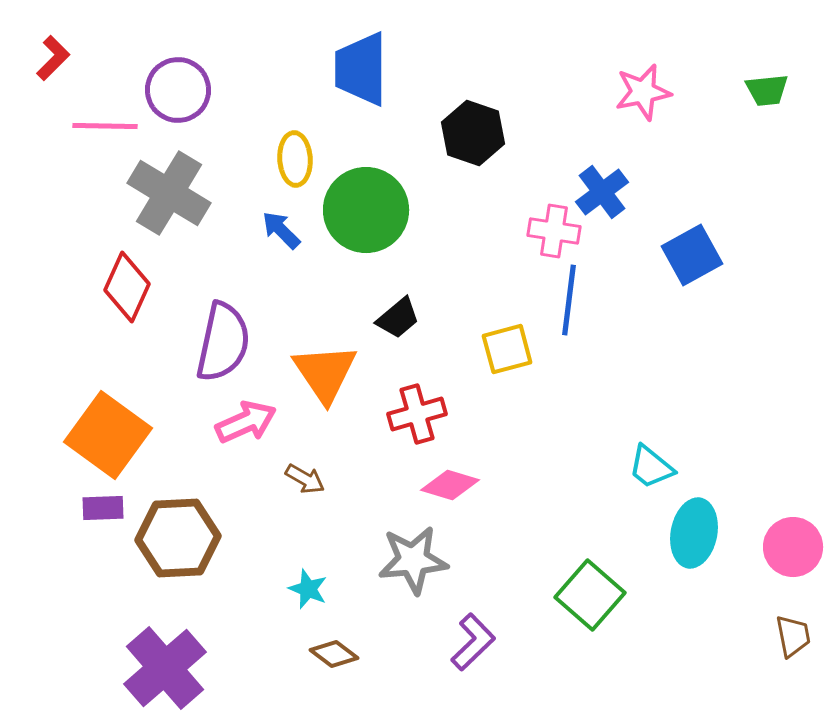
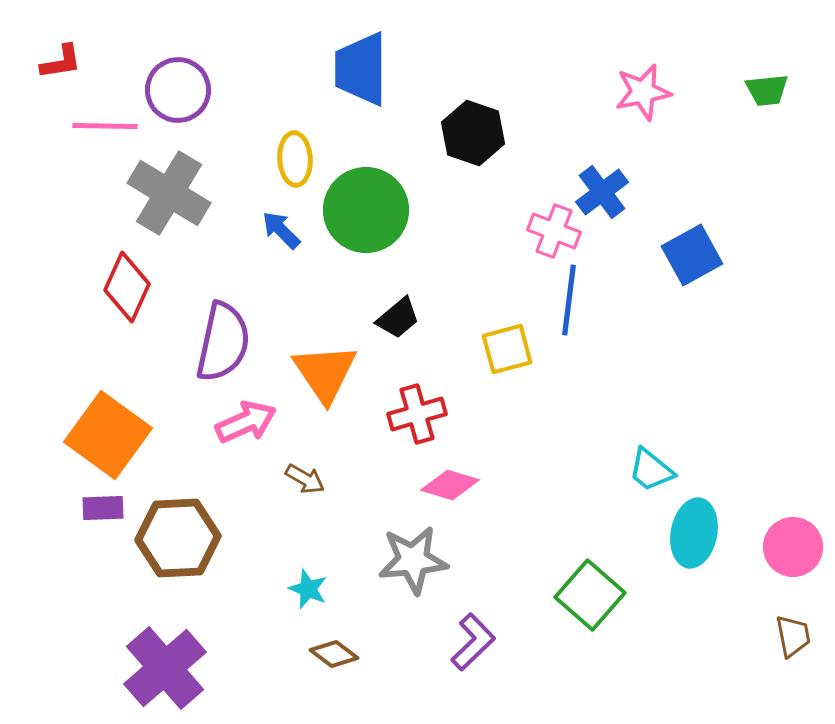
red L-shape: moved 8 px right, 4 px down; rotated 36 degrees clockwise
pink cross: rotated 12 degrees clockwise
cyan trapezoid: moved 3 px down
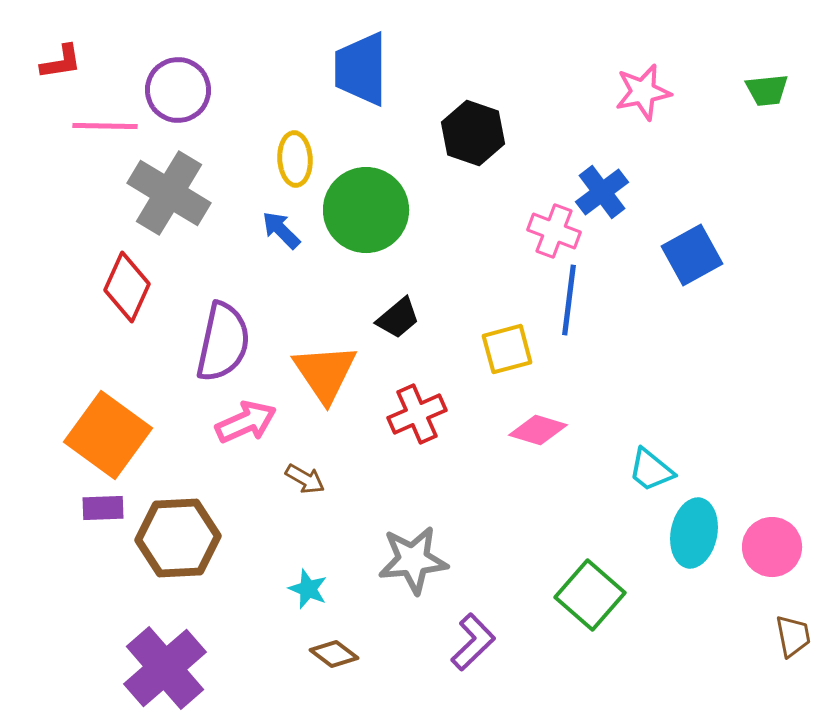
red cross: rotated 8 degrees counterclockwise
pink diamond: moved 88 px right, 55 px up
pink circle: moved 21 px left
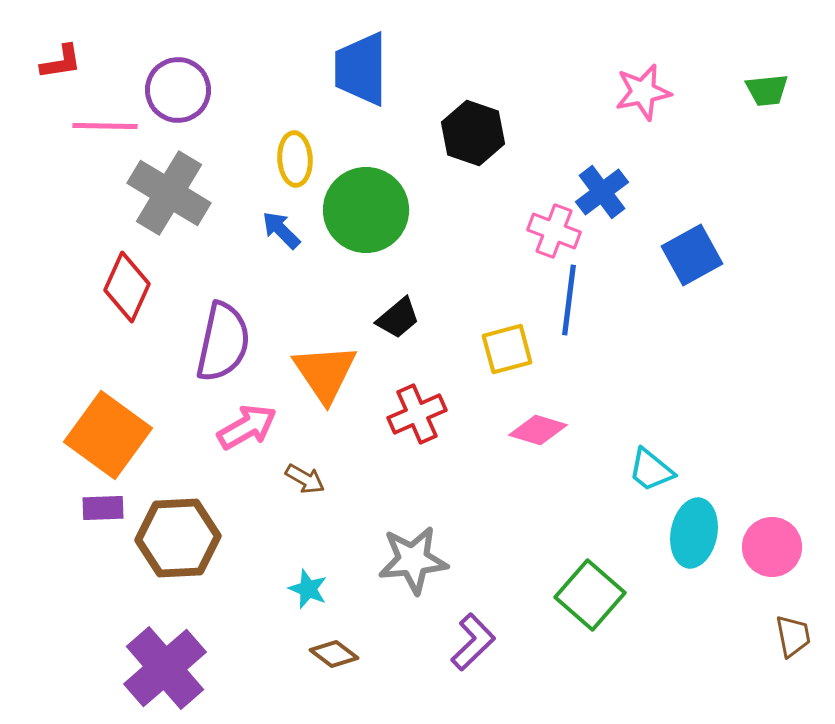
pink arrow: moved 1 px right, 5 px down; rotated 6 degrees counterclockwise
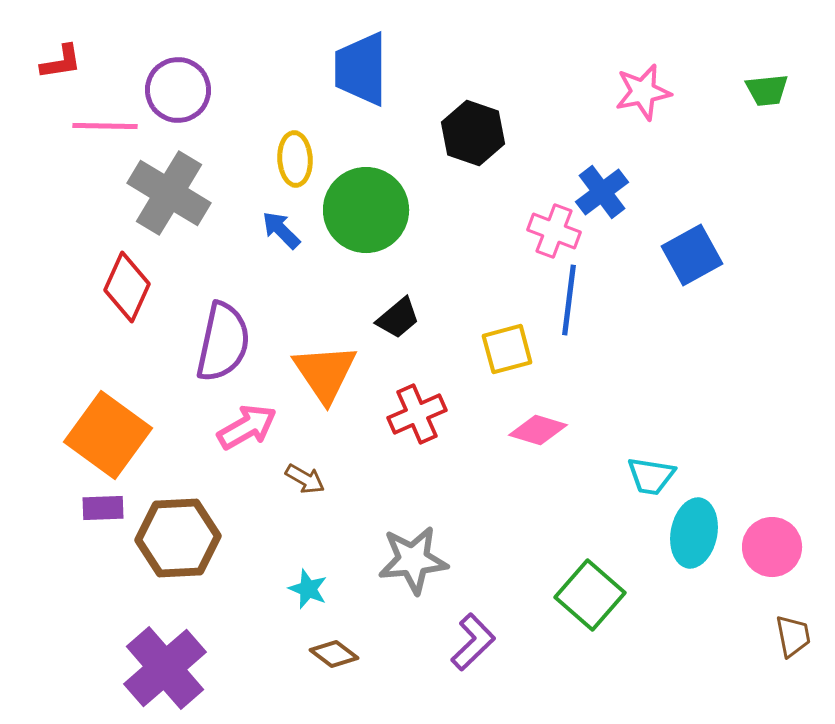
cyan trapezoid: moved 6 px down; rotated 30 degrees counterclockwise
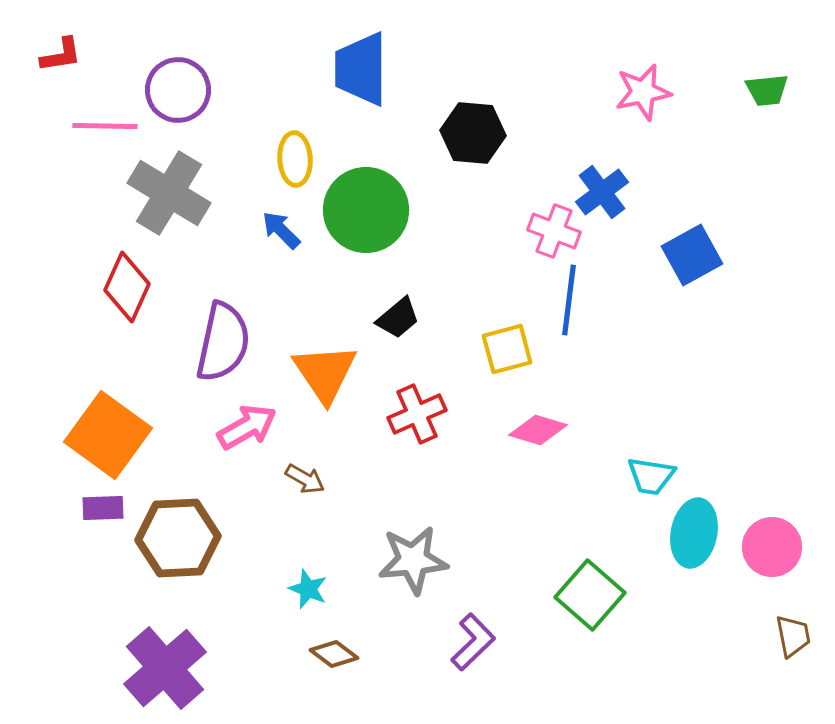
red L-shape: moved 7 px up
black hexagon: rotated 14 degrees counterclockwise
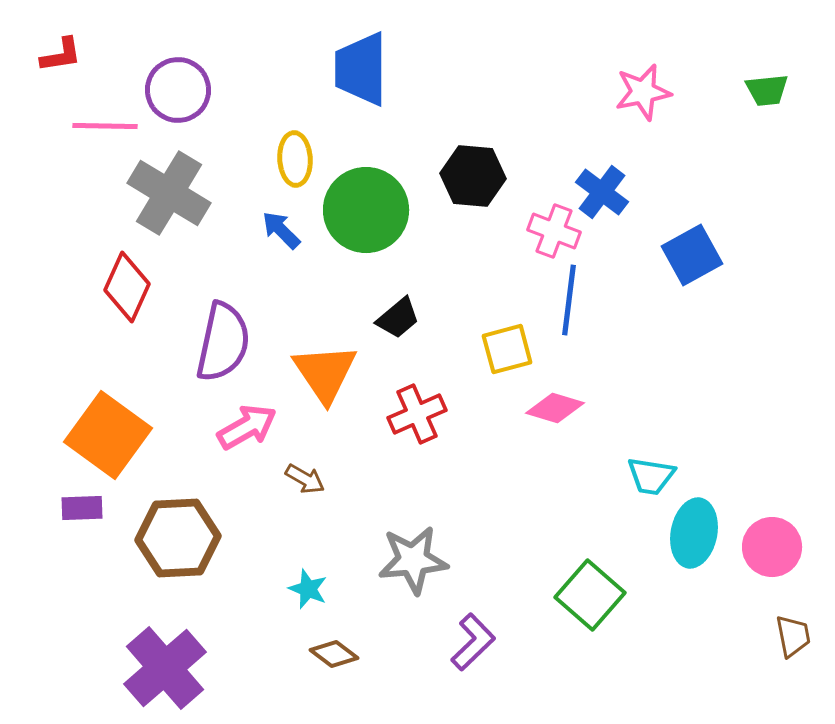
black hexagon: moved 43 px down
blue cross: rotated 16 degrees counterclockwise
pink diamond: moved 17 px right, 22 px up
purple rectangle: moved 21 px left
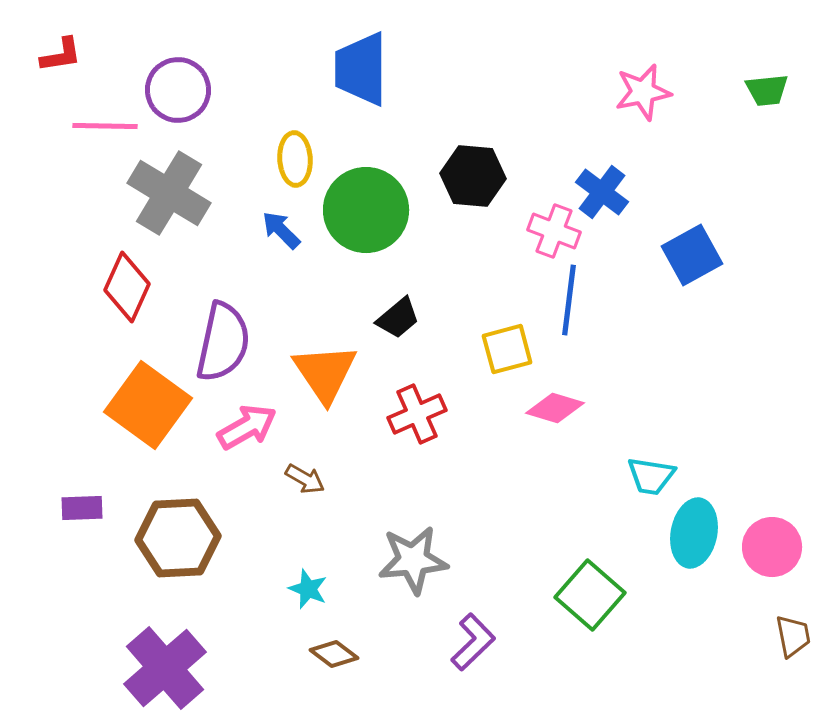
orange square: moved 40 px right, 30 px up
